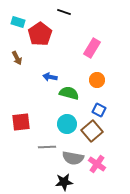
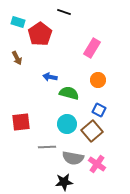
orange circle: moved 1 px right
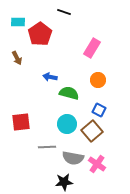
cyan rectangle: rotated 16 degrees counterclockwise
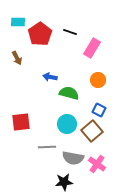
black line: moved 6 px right, 20 px down
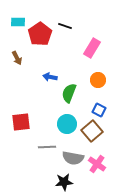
black line: moved 5 px left, 6 px up
green semicircle: rotated 84 degrees counterclockwise
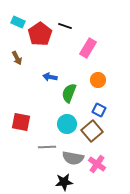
cyan rectangle: rotated 24 degrees clockwise
pink rectangle: moved 4 px left
red square: rotated 18 degrees clockwise
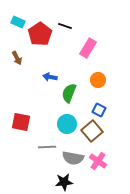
pink cross: moved 1 px right, 3 px up
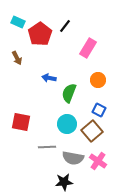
black line: rotated 72 degrees counterclockwise
blue arrow: moved 1 px left, 1 px down
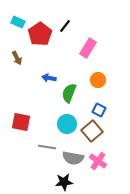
gray line: rotated 12 degrees clockwise
